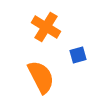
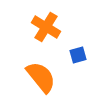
orange semicircle: rotated 12 degrees counterclockwise
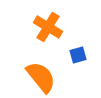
orange cross: moved 2 px right
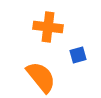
orange cross: rotated 24 degrees counterclockwise
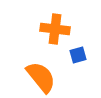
orange cross: moved 7 px right, 2 px down
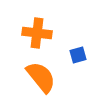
orange cross: moved 18 px left, 4 px down
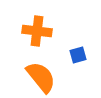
orange cross: moved 2 px up
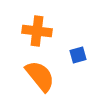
orange semicircle: moved 1 px left, 1 px up
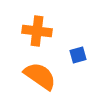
orange semicircle: rotated 16 degrees counterclockwise
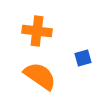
blue square: moved 5 px right, 3 px down
